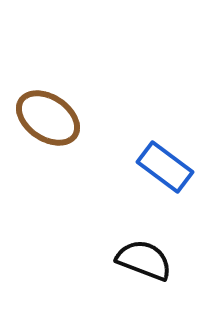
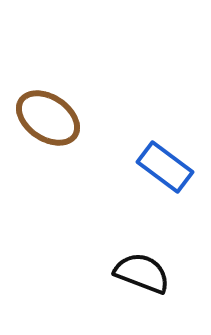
black semicircle: moved 2 px left, 13 px down
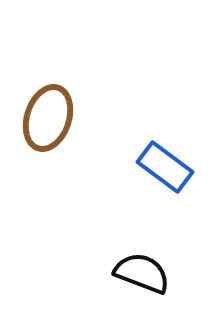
brown ellipse: rotated 74 degrees clockwise
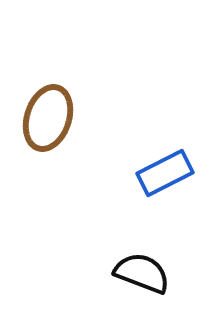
blue rectangle: moved 6 px down; rotated 64 degrees counterclockwise
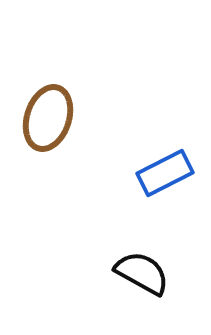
black semicircle: rotated 8 degrees clockwise
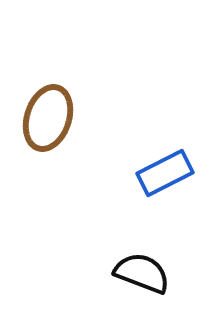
black semicircle: rotated 8 degrees counterclockwise
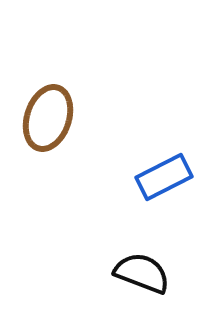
blue rectangle: moved 1 px left, 4 px down
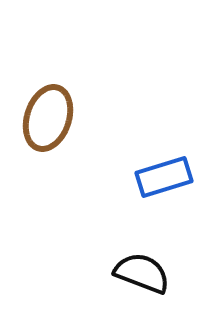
blue rectangle: rotated 10 degrees clockwise
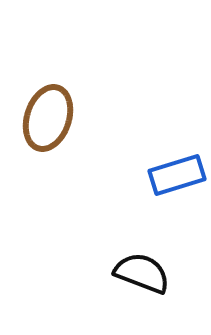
blue rectangle: moved 13 px right, 2 px up
